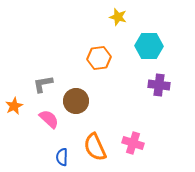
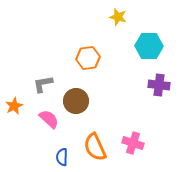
orange hexagon: moved 11 px left
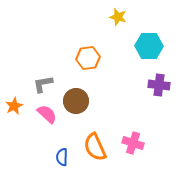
pink semicircle: moved 2 px left, 5 px up
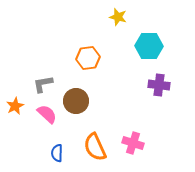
orange star: moved 1 px right
blue semicircle: moved 5 px left, 4 px up
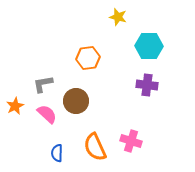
purple cross: moved 12 px left
pink cross: moved 2 px left, 2 px up
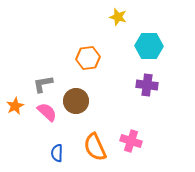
pink semicircle: moved 2 px up
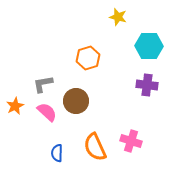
orange hexagon: rotated 10 degrees counterclockwise
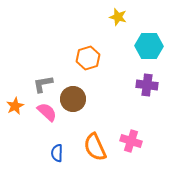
brown circle: moved 3 px left, 2 px up
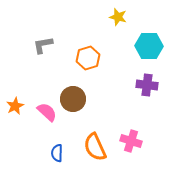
gray L-shape: moved 39 px up
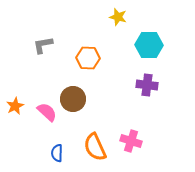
cyan hexagon: moved 1 px up
orange hexagon: rotated 20 degrees clockwise
